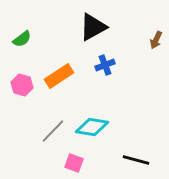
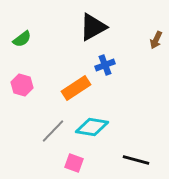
orange rectangle: moved 17 px right, 12 px down
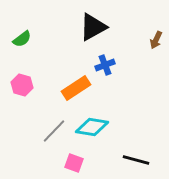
gray line: moved 1 px right
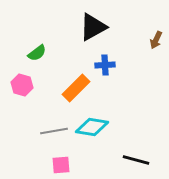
green semicircle: moved 15 px right, 14 px down
blue cross: rotated 18 degrees clockwise
orange rectangle: rotated 12 degrees counterclockwise
gray line: rotated 36 degrees clockwise
pink square: moved 13 px left, 2 px down; rotated 24 degrees counterclockwise
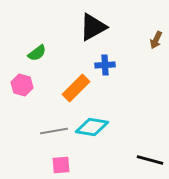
black line: moved 14 px right
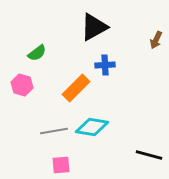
black triangle: moved 1 px right
black line: moved 1 px left, 5 px up
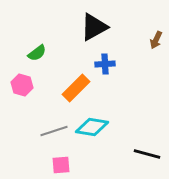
blue cross: moved 1 px up
gray line: rotated 8 degrees counterclockwise
black line: moved 2 px left, 1 px up
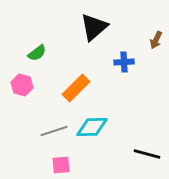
black triangle: rotated 12 degrees counterclockwise
blue cross: moved 19 px right, 2 px up
cyan diamond: rotated 12 degrees counterclockwise
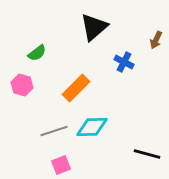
blue cross: rotated 30 degrees clockwise
pink square: rotated 18 degrees counterclockwise
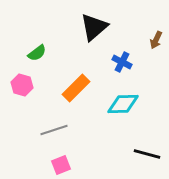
blue cross: moved 2 px left
cyan diamond: moved 31 px right, 23 px up
gray line: moved 1 px up
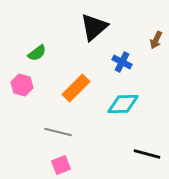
gray line: moved 4 px right, 2 px down; rotated 32 degrees clockwise
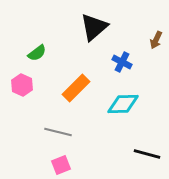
pink hexagon: rotated 10 degrees clockwise
